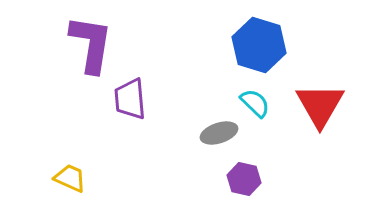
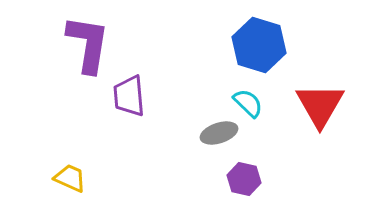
purple L-shape: moved 3 px left
purple trapezoid: moved 1 px left, 3 px up
cyan semicircle: moved 7 px left
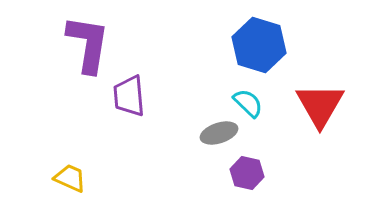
purple hexagon: moved 3 px right, 6 px up
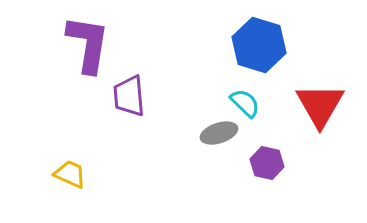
cyan semicircle: moved 3 px left
purple hexagon: moved 20 px right, 10 px up
yellow trapezoid: moved 4 px up
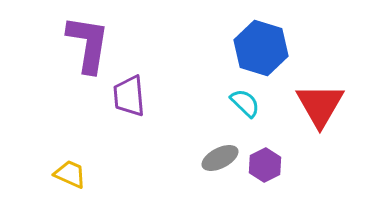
blue hexagon: moved 2 px right, 3 px down
gray ellipse: moved 1 px right, 25 px down; rotated 9 degrees counterclockwise
purple hexagon: moved 2 px left, 2 px down; rotated 20 degrees clockwise
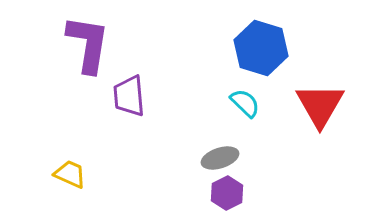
gray ellipse: rotated 9 degrees clockwise
purple hexagon: moved 38 px left, 28 px down
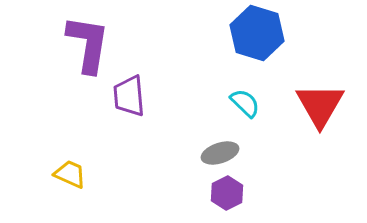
blue hexagon: moved 4 px left, 15 px up
gray ellipse: moved 5 px up
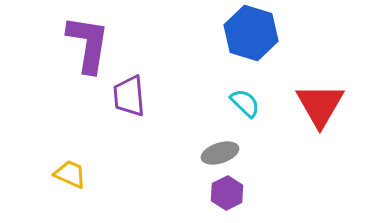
blue hexagon: moved 6 px left
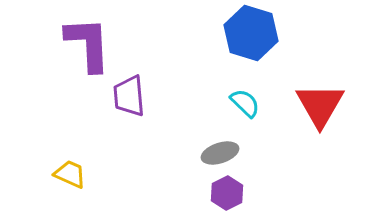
purple L-shape: rotated 12 degrees counterclockwise
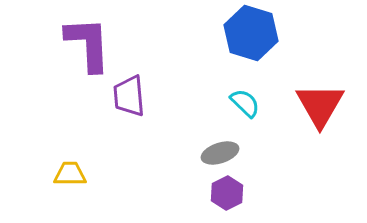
yellow trapezoid: rotated 24 degrees counterclockwise
